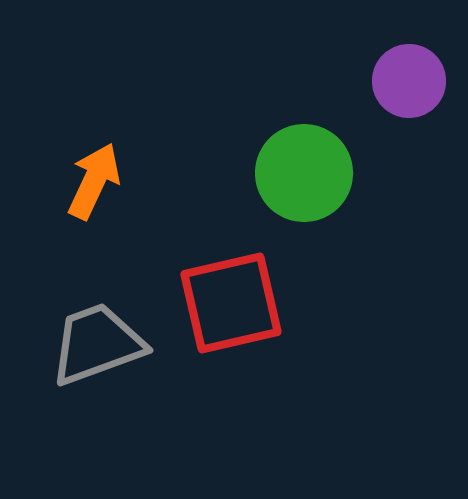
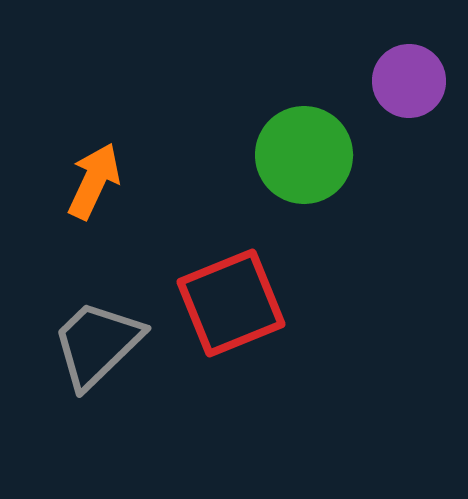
green circle: moved 18 px up
red square: rotated 9 degrees counterclockwise
gray trapezoid: rotated 24 degrees counterclockwise
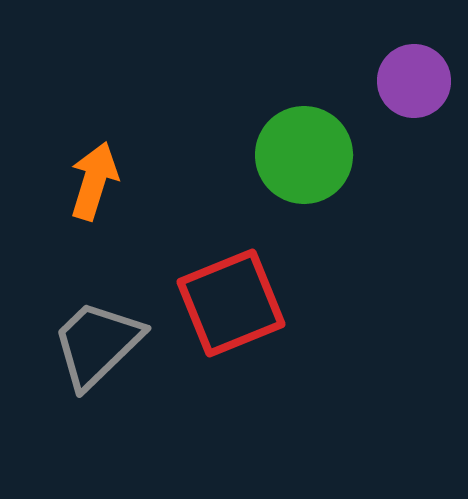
purple circle: moved 5 px right
orange arrow: rotated 8 degrees counterclockwise
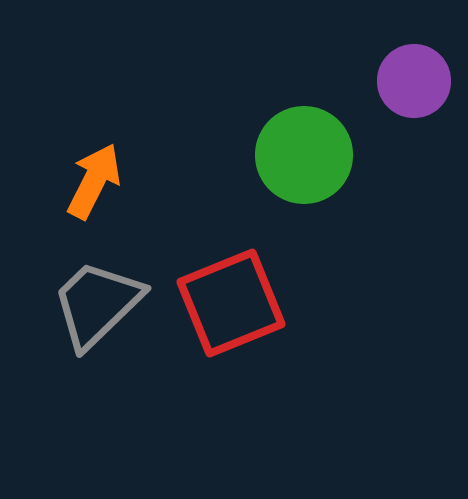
orange arrow: rotated 10 degrees clockwise
gray trapezoid: moved 40 px up
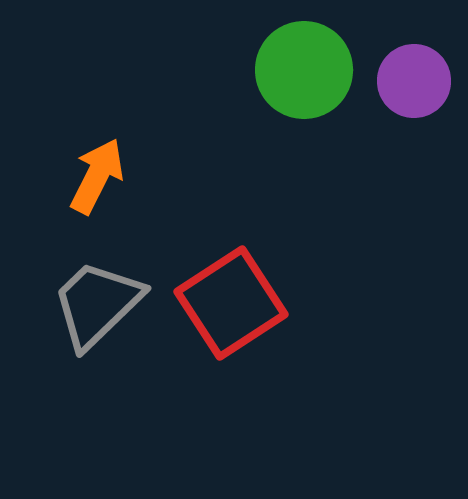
green circle: moved 85 px up
orange arrow: moved 3 px right, 5 px up
red square: rotated 11 degrees counterclockwise
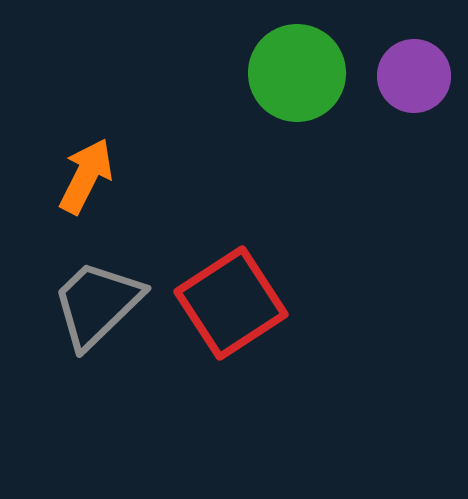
green circle: moved 7 px left, 3 px down
purple circle: moved 5 px up
orange arrow: moved 11 px left
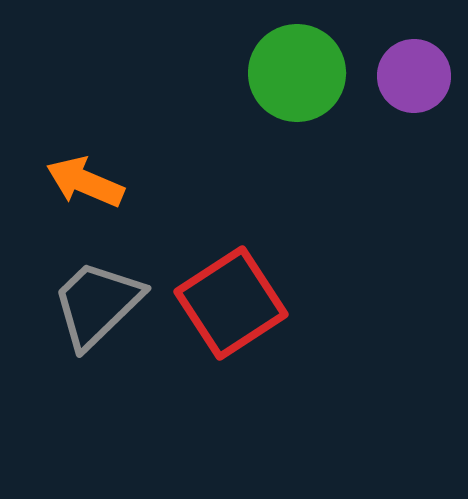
orange arrow: moved 1 px left, 6 px down; rotated 94 degrees counterclockwise
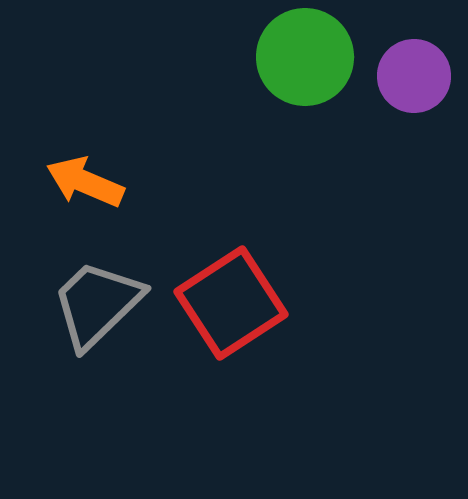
green circle: moved 8 px right, 16 px up
